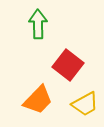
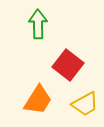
orange trapezoid: rotated 12 degrees counterclockwise
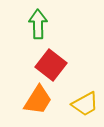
red square: moved 17 px left
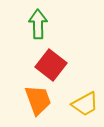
orange trapezoid: rotated 52 degrees counterclockwise
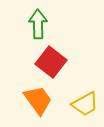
red square: moved 3 px up
orange trapezoid: rotated 16 degrees counterclockwise
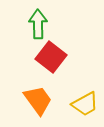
red square: moved 5 px up
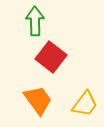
green arrow: moved 3 px left, 3 px up
yellow trapezoid: rotated 24 degrees counterclockwise
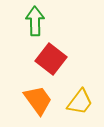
red square: moved 2 px down
yellow trapezoid: moved 5 px left, 2 px up
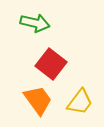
green arrow: moved 2 px down; rotated 104 degrees clockwise
red square: moved 5 px down
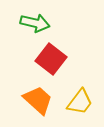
red square: moved 5 px up
orange trapezoid: rotated 12 degrees counterclockwise
